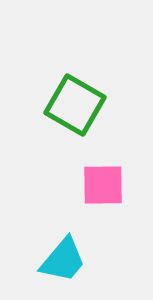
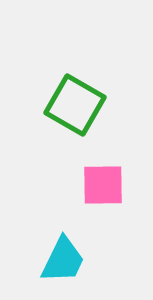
cyan trapezoid: rotated 14 degrees counterclockwise
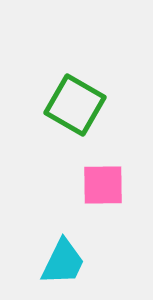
cyan trapezoid: moved 2 px down
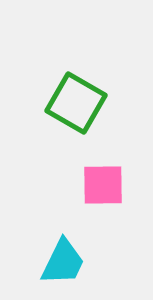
green square: moved 1 px right, 2 px up
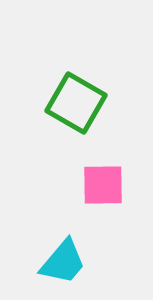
cyan trapezoid: rotated 14 degrees clockwise
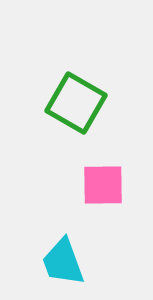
cyan trapezoid: rotated 120 degrees clockwise
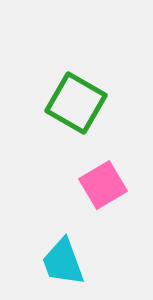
pink square: rotated 30 degrees counterclockwise
